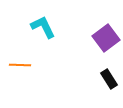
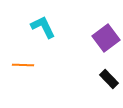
orange line: moved 3 px right
black rectangle: rotated 12 degrees counterclockwise
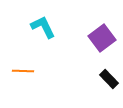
purple square: moved 4 px left
orange line: moved 6 px down
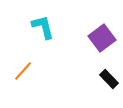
cyan L-shape: rotated 12 degrees clockwise
orange line: rotated 50 degrees counterclockwise
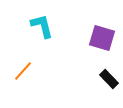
cyan L-shape: moved 1 px left, 1 px up
purple square: rotated 36 degrees counterclockwise
